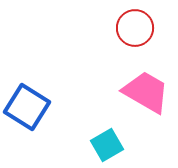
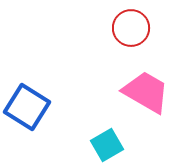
red circle: moved 4 px left
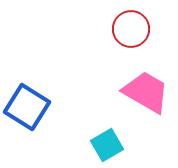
red circle: moved 1 px down
